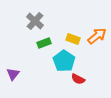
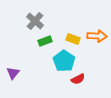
orange arrow: rotated 42 degrees clockwise
green rectangle: moved 1 px right, 2 px up
purple triangle: moved 1 px up
red semicircle: rotated 56 degrees counterclockwise
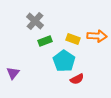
red semicircle: moved 1 px left
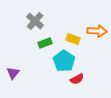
orange arrow: moved 5 px up
green rectangle: moved 2 px down
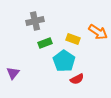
gray cross: rotated 36 degrees clockwise
orange arrow: moved 1 px right, 1 px down; rotated 30 degrees clockwise
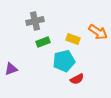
green rectangle: moved 2 px left, 1 px up
cyan pentagon: rotated 25 degrees clockwise
purple triangle: moved 2 px left, 4 px up; rotated 32 degrees clockwise
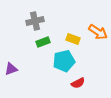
red semicircle: moved 1 px right, 4 px down
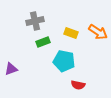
yellow rectangle: moved 2 px left, 6 px up
cyan pentagon: rotated 25 degrees clockwise
red semicircle: moved 2 px down; rotated 40 degrees clockwise
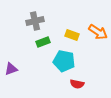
yellow rectangle: moved 1 px right, 2 px down
red semicircle: moved 1 px left, 1 px up
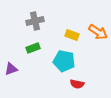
green rectangle: moved 10 px left, 6 px down
